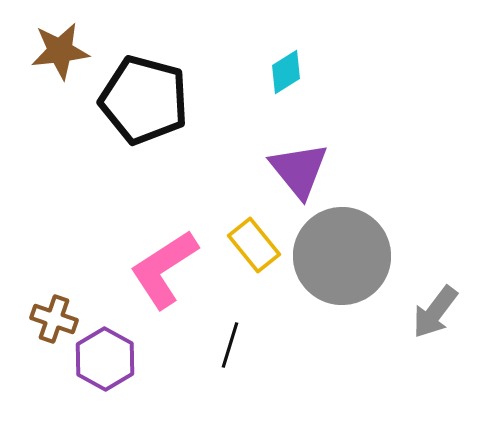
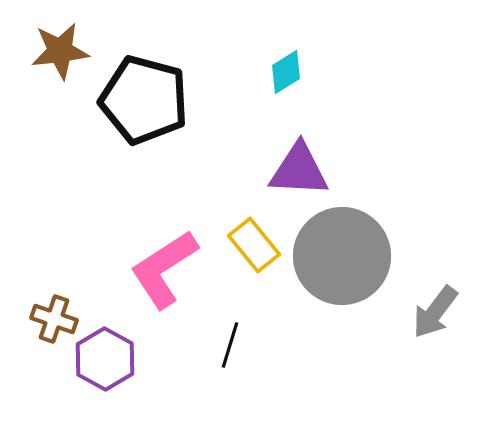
purple triangle: rotated 48 degrees counterclockwise
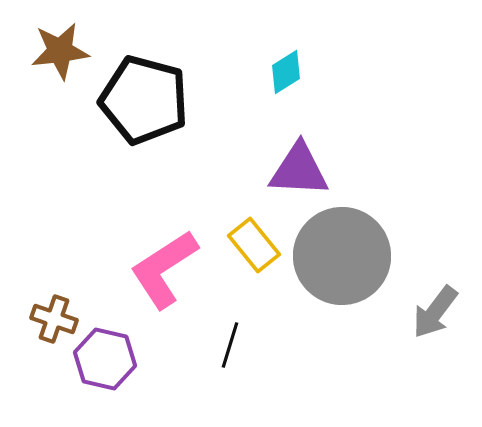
purple hexagon: rotated 16 degrees counterclockwise
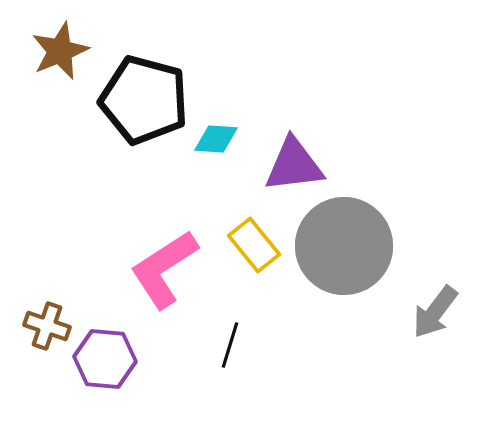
brown star: rotated 16 degrees counterclockwise
cyan diamond: moved 70 px left, 67 px down; rotated 36 degrees clockwise
purple triangle: moved 5 px left, 5 px up; rotated 10 degrees counterclockwise
gray circle: moved 2 px right, 10 px up
brown cross: moved 7 px left, 7 px down
purple hexagon: rotated 8 degrees counterclockwise
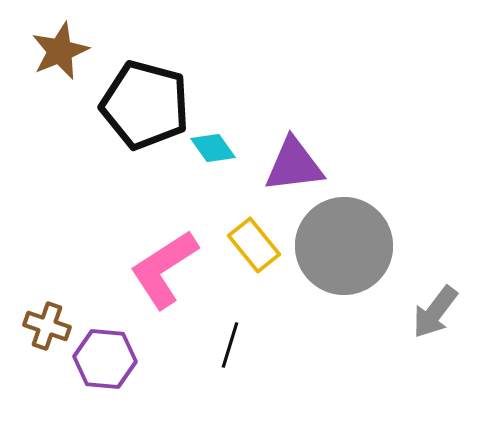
black pentagon: moved 1 px right, 5 px down
cyan diamond: moved 3 px left, 9 px down; rotated 51 degrees clockwise
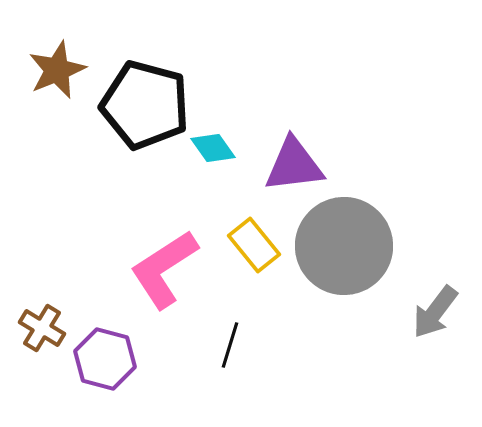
brown star: moved 3 px left, 19 px down
brown cross: moved 5 px left, 2 px down; rotated 12 degrees clockwise
purple hexagon: rotated 10 degrees clockwise
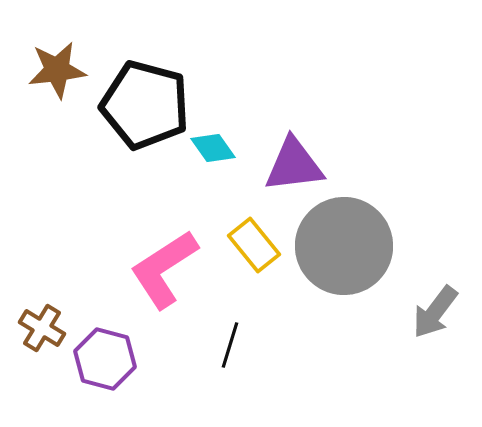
brown star: rotated 16 degrees clockwise
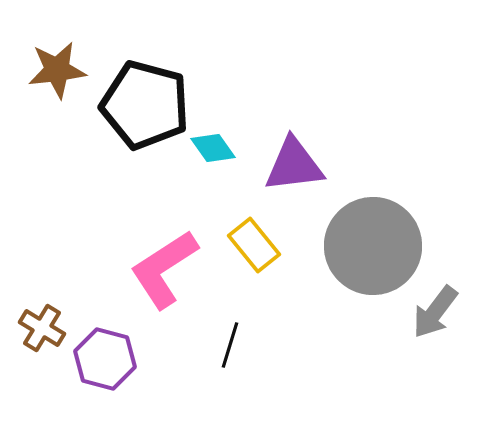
gray circle: moved 29 px right
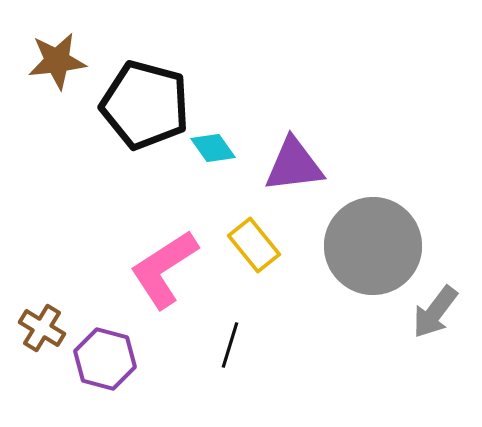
brown star: moved 9 px up
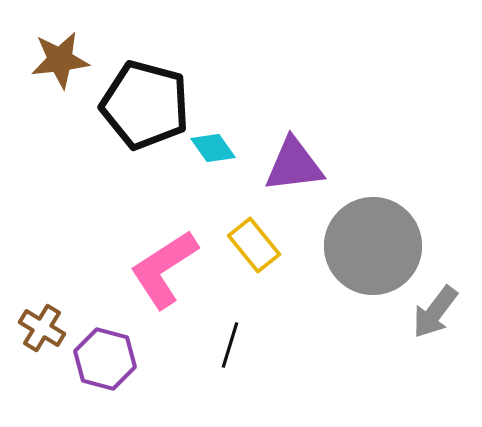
brown star: moved 3 px right, 1 px up
